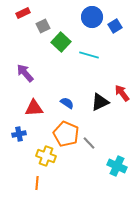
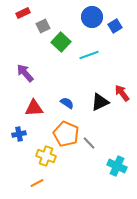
cyan line: rotated 36 degrees counterclockwise
orange line: rotated 56 degrees clockwise
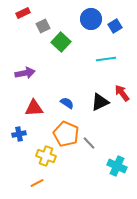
blue circle: moved 1 px left, 2 px down
cyan line: moved 17 px right, 4 px down; rotated 12 degrees clockwise
purple arrow: rotated 120 degrees clockwise
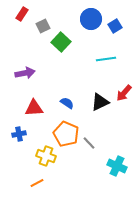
red rectangle: moved 1 px left, 1 px down; rotated 32 degrees counterclockwise
red arrow: moved 2 px right; rotated 102 degrees counterclockwise
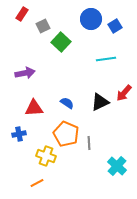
gray line: rotated 40 degrees clockwise
cyan cross: rotated 18 degrees clockwise
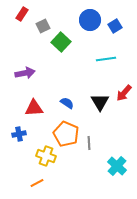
blue circle: moved 1 px left, 1 px down
black triangle: rotated 36 degrees counterclockwise
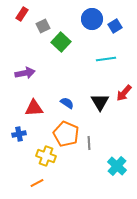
blue circle: moved 2 px right, 1 px up
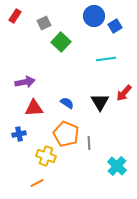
red rectangle: moved 7 px left, 2 px down
blue circle: moved 2 px right, 3 px up
gray square: moved 1 px right, 3 px up
purple arrow: moved 9 px down
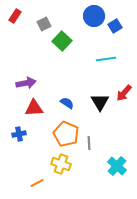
gray square: moved 1 px down
green square: moved 1 px right, 1 px up
purple arrow: moved 1 px right, 1 px down
yellow cross: moved 15 px right, 8 px down
